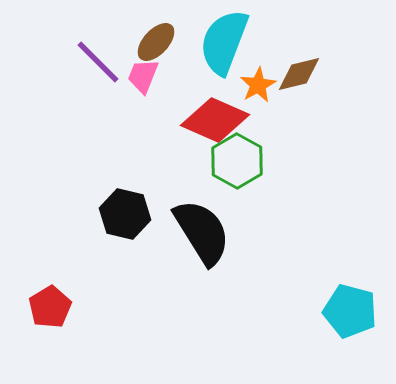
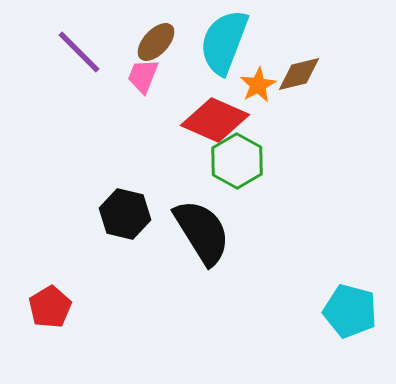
purple line: moved 19 px left, 10 px up
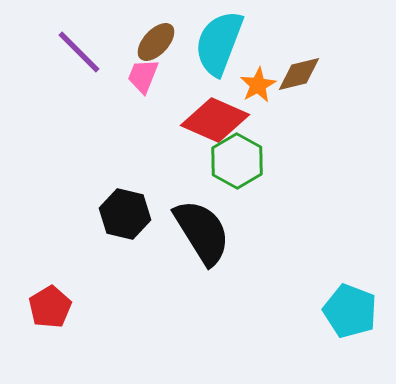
cyan semicircle: moved 5 px left, 1 px down
cyan pentagon: rotated 6 degrees clockwise
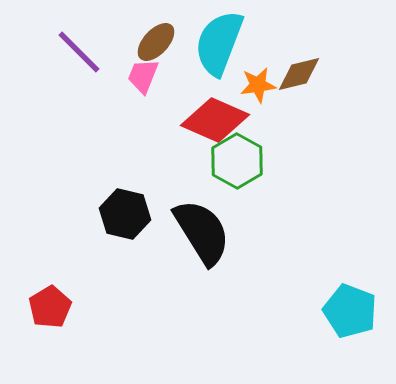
orange star: rotated 21 degrees clockwise
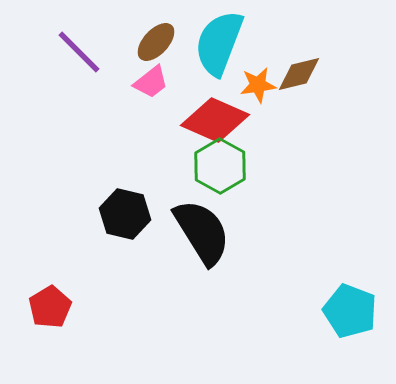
pink trapezoid: moved 8 px right, 6 px down; rotated 150 degrees counterclockwise
green hexagon: moved 17 px left, 5 px down
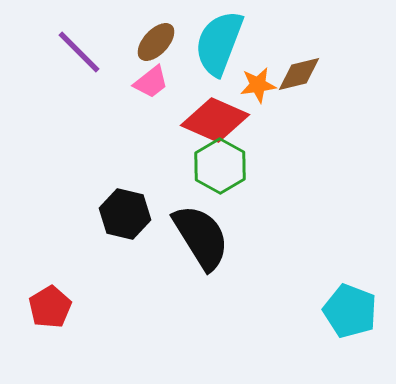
black semicircle: moved 1 px left, 5 px down
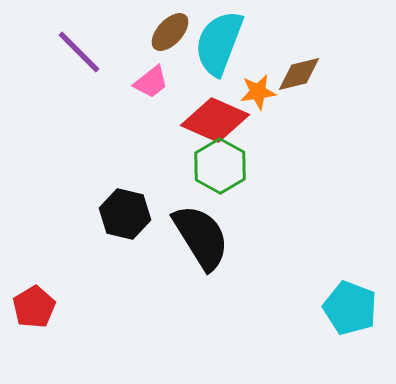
brown ellipse: moved 14 px right, 10 px up
orange star: moved 7 px down
red pentagon: moved 16 px left
cyan pentagon: moved 3 px up
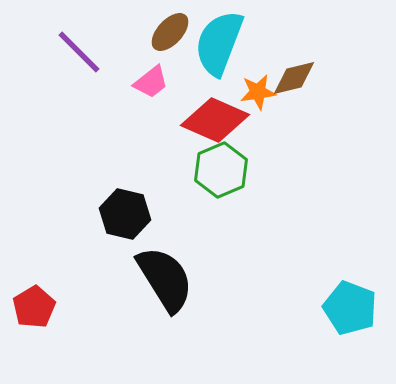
brown diamond: moved 5 px left, 4 px down
green hexagon: moved 1 px right, 4 px down; rotated 8 degrees clockwise
black semicircle: moved 36 px left, 42 px down
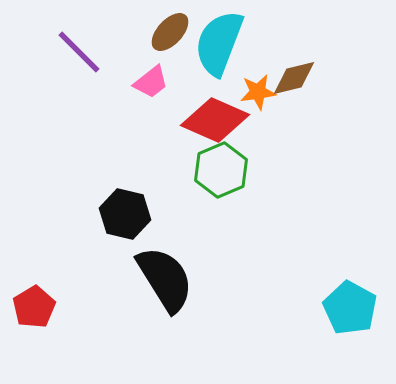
cyan pentagon: rotated 8 degrees clockwise
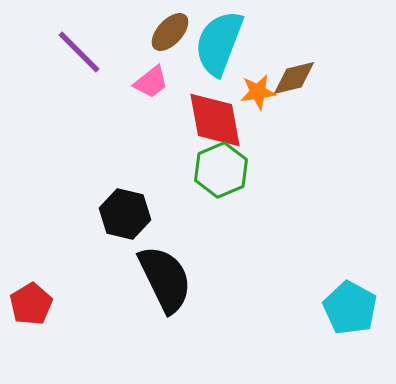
red diamond: rotated 56 degrees clockwise
black semicircle: rotated 6 degrees clockwise
red pentagon: moved 3 px left, 3 px up
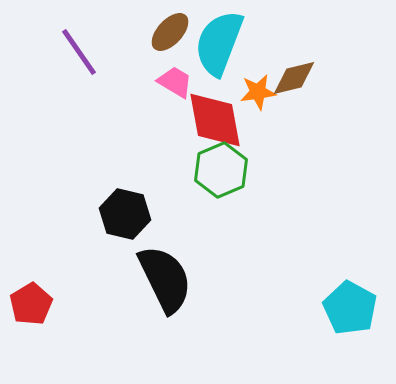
purple line: rotated 10 degrees clockwise
pink trapezoid: moved 24 px right; rotated 111 degrees counterclockwise
